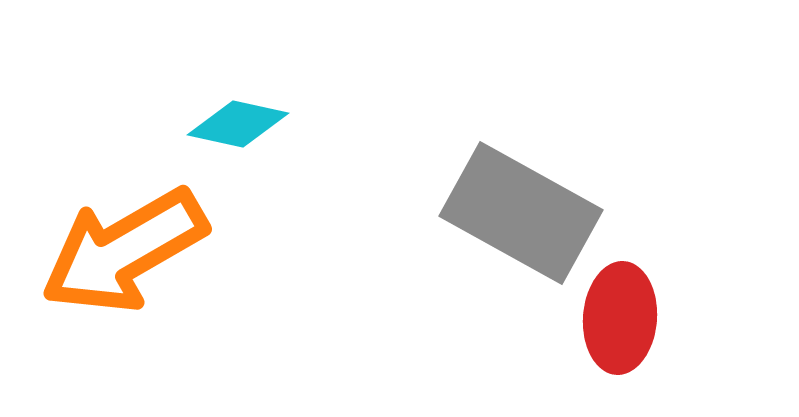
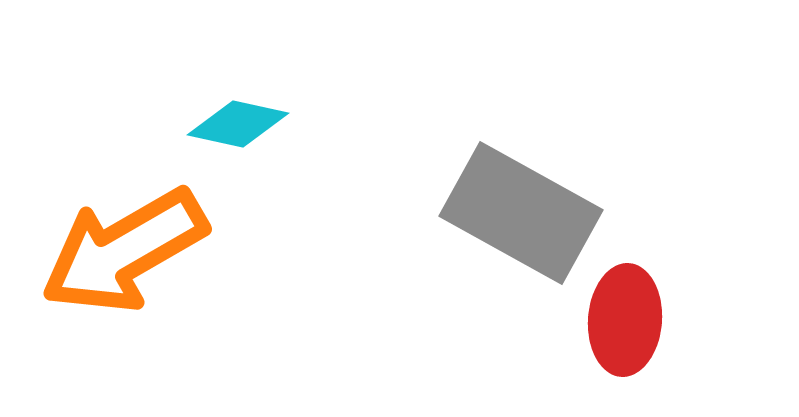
red ellipse: moved 5 px right, 2 px down
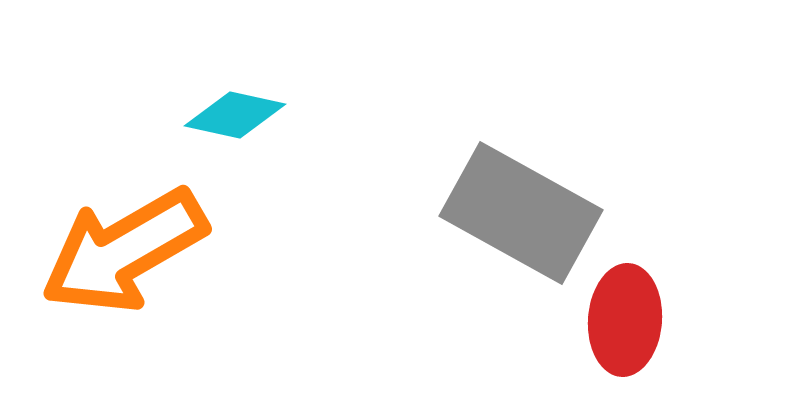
cyan diamond: moved 3 px left, 9 px up
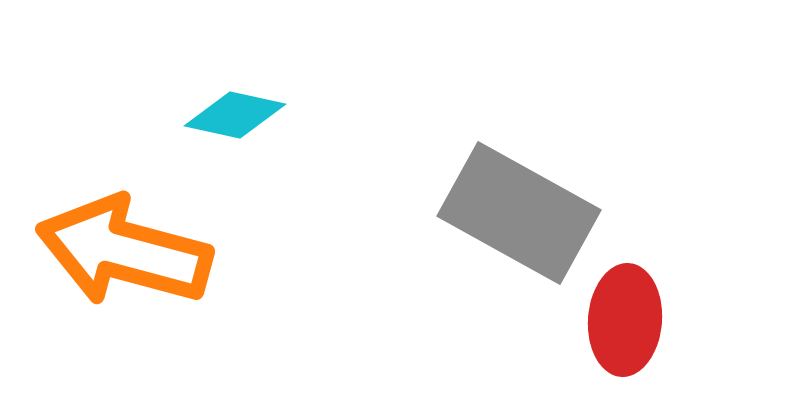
gray rectangle: moved 2 px left
orange arrow: rotated 45 degrees clockwise
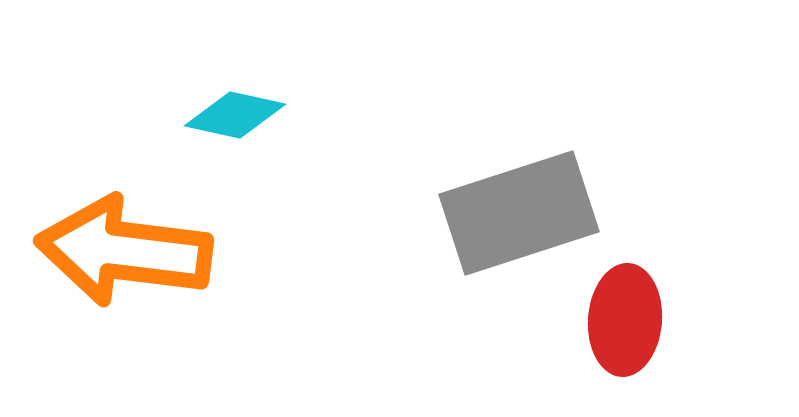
gray rectangle: rotated 47 degrees counterclockwise
orange arrow: rotated 8 degrees counterclockwise
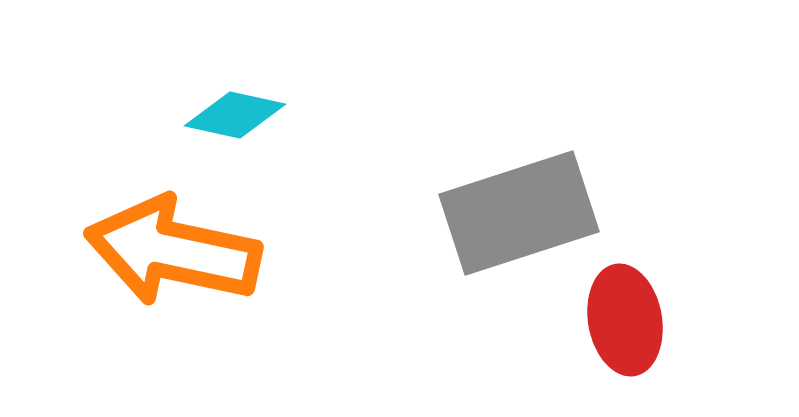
orange arrow: moved 49 px right; rotated 5 degrees clockwise
red ellipse: rotated 14 degrees counterclockwise
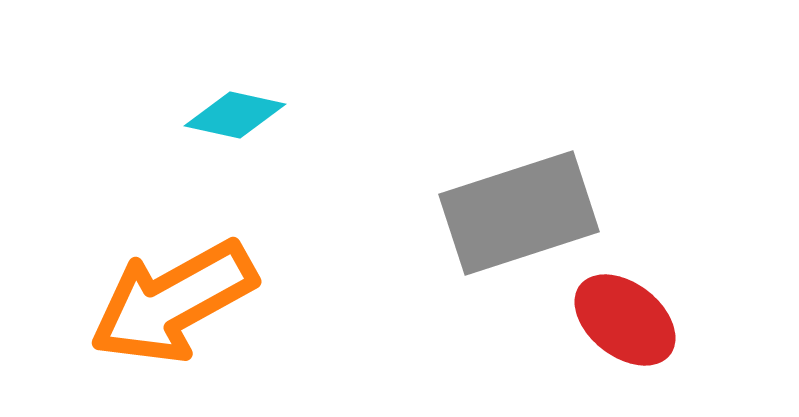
orange arrow: moved 51 px down; rotated 41 degrees counterclockwise
red ellipse: rotated 42 degrees counterclockwise
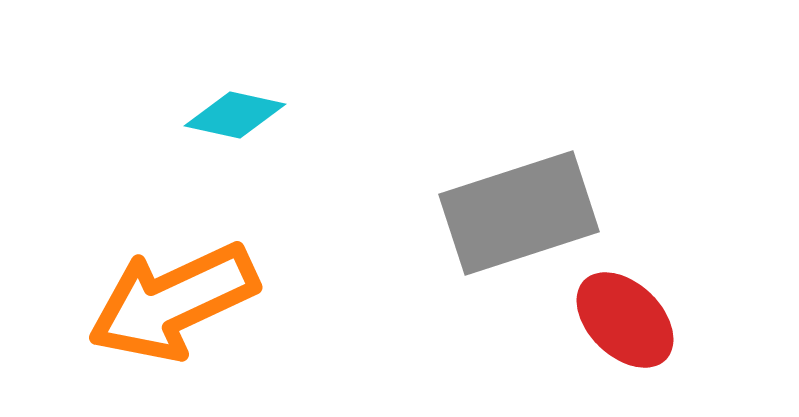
orange arrow: rotated 4 degrees clockwise
red ellipse: rotated 6 degrees clockwise
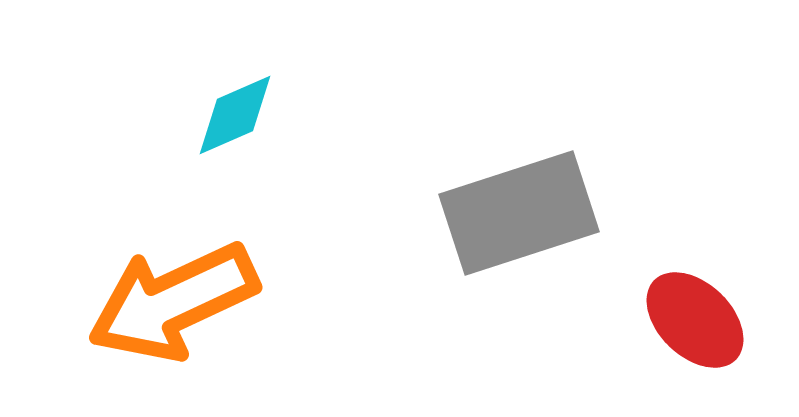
cyan diamond: rotated 36 degrees counterclockwise
red ellipse: moved 70 px right
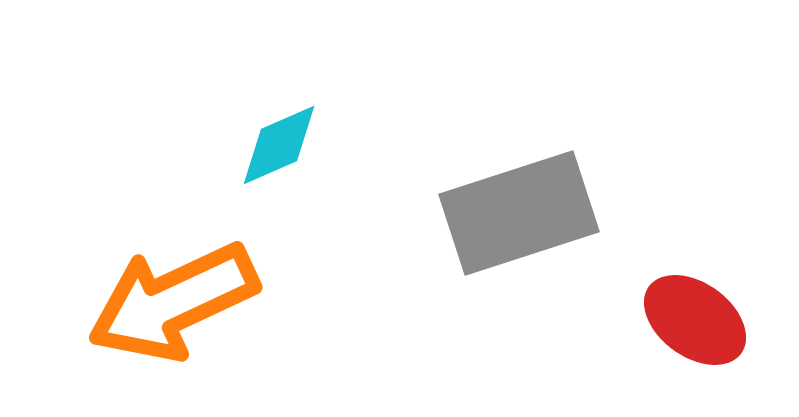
cyan diamond: moved 44 px right, 30 px down
red ellipse: rotated 8 degrees counterclockwise
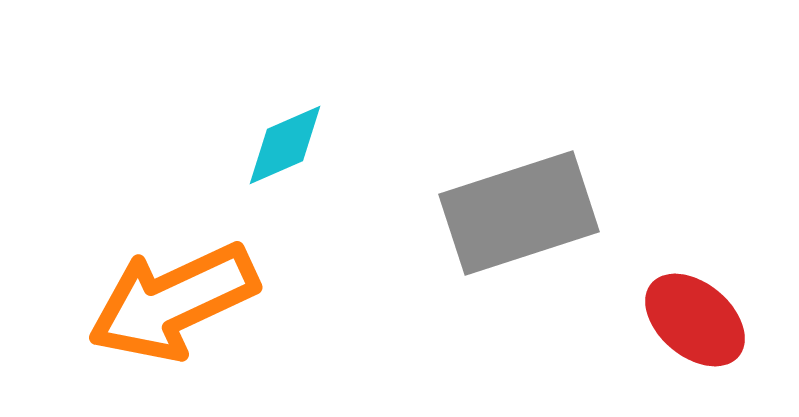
cyan diamond: moved 6 px right
red ellipse: rotated 4 degrees clockwise
